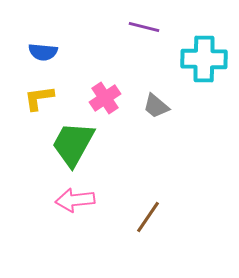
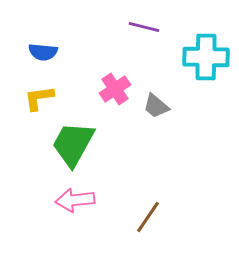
cyan cross: moved 2 px right, 2 px up
pink cross: moved 10 px right, 9 px up
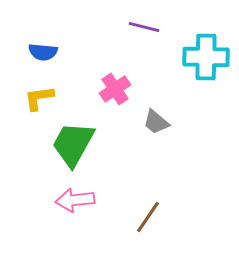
gray trapezoid: moved 16 px down
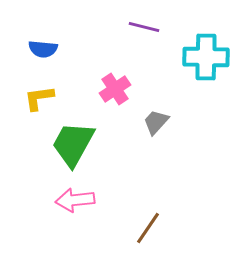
blue semicircle: moved 3 px up
gray trapezoid: rotated 92 degrees clockwise
brown line: moved 11 px down
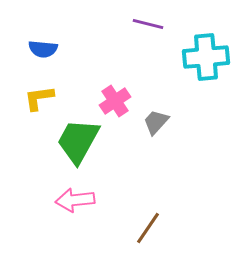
purple line: moved 4 px right, 3 px up
cyan cross: rotated 6 degrees counterclockwise
pink cross: moved 12 px down
green trapezoid: moved 5 px right, 3 px up
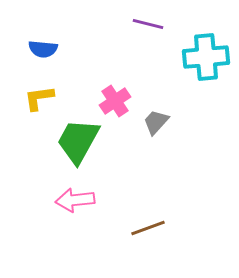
brown line: rotated 36 degrees clockwise
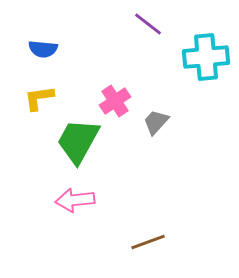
purple line: rotated 24 degrees clockwise
brown line: moved 14 px down
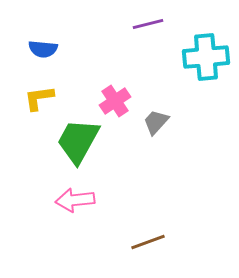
purple line: rotated 52 degrees counterclockwise
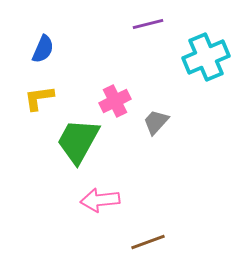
blue semicircle: rotated 72 degrees counterclockwise
cyan cross: rotated 18 degrees counterclockwise
pink cross: rotated 8 degrees clockwise
pink arrow: moved 25 px right
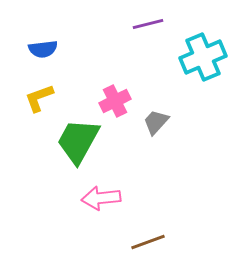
blue semicircle: rotated 60 degrees clockwise
cyan cross: moved 3 px left
yellow L-shape: rotated 12 degrees counterclockwise
pink arrow: moved 1 px right, 2 px up
